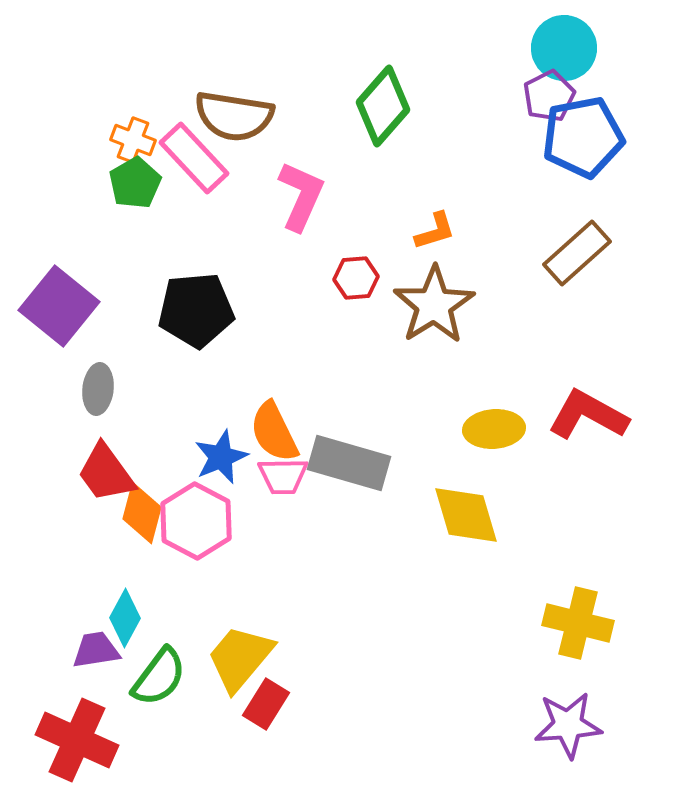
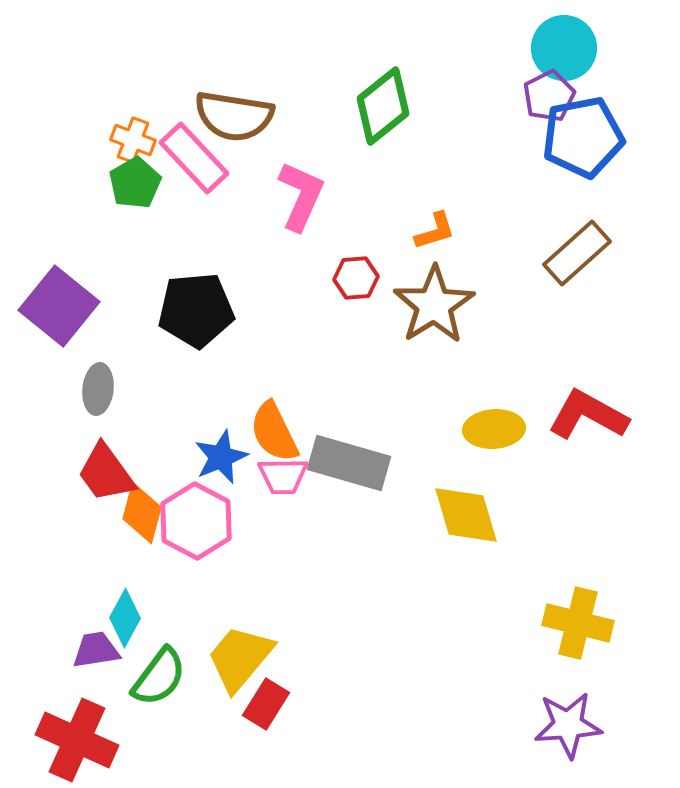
green diamond: rotated 10 degrees clockwise
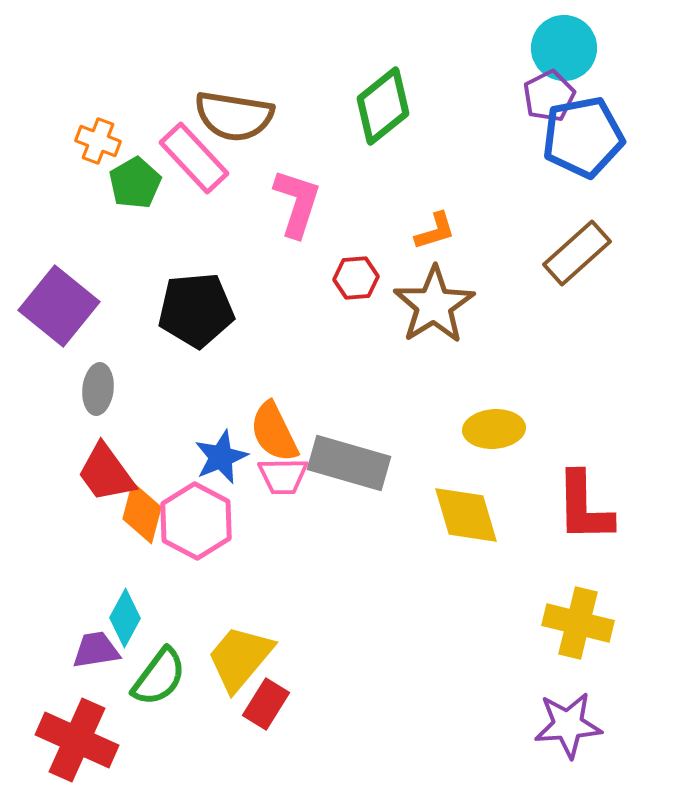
orange cross: moved 35 px left, 1 px down
pink L-shape: moved 4 px left, 7 px down; rotated 6 degrees counterclockwise
red L-shape: moved 4 px left, 92 px down; rotated 120 degrees counterclockwise
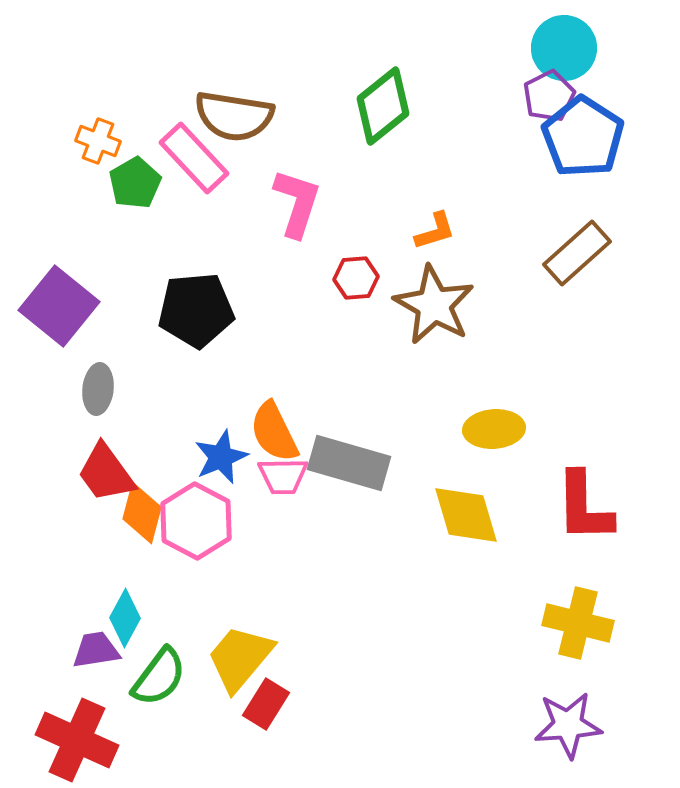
blue pentagon: rotated 28 degrees counterclockwise
brown star: rotated 10 degrees counterclockwise
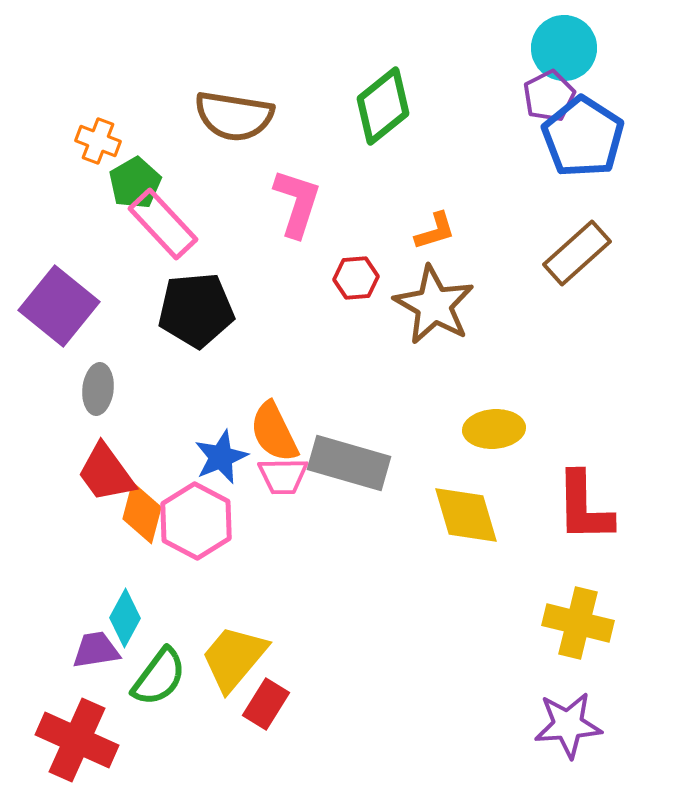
pink rectangle: moved 31 px left, 66 px down
yellow trapezoid: moved 6 px left
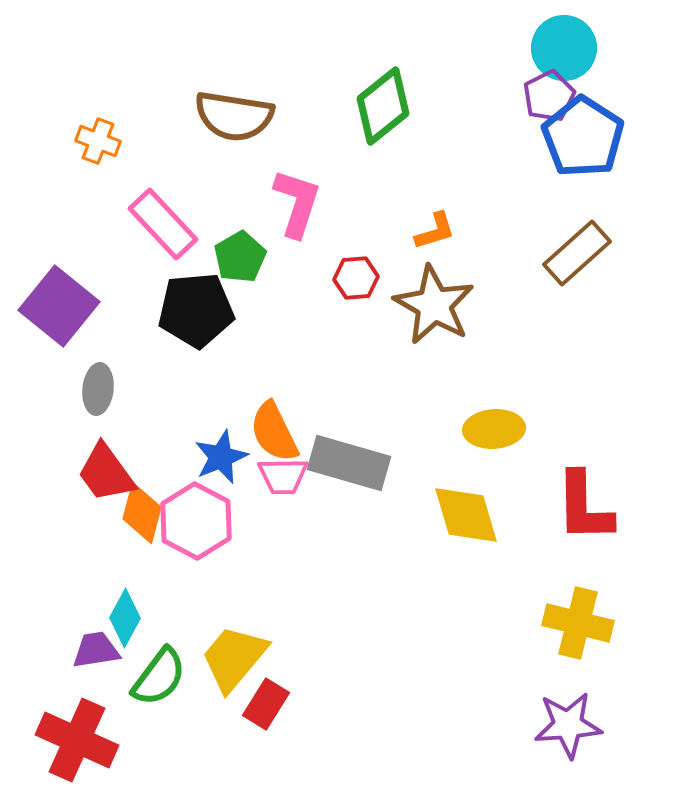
green pentagon: moved 105 px right, 74 px down
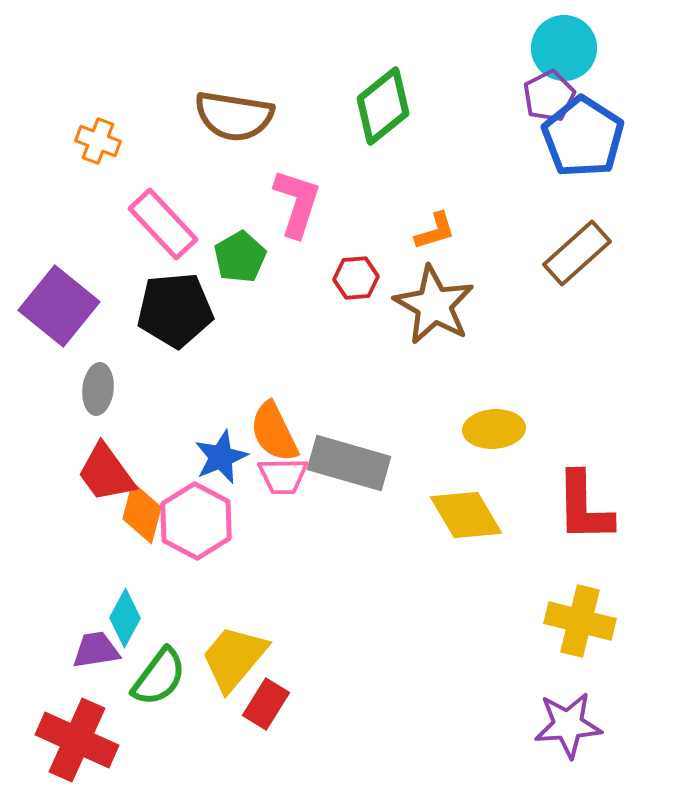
black pentagon: moved 21 px left
yellow diamond: rotated 14 degrees counterclockwise
yellow cross: moved 2 px right, 2 px up
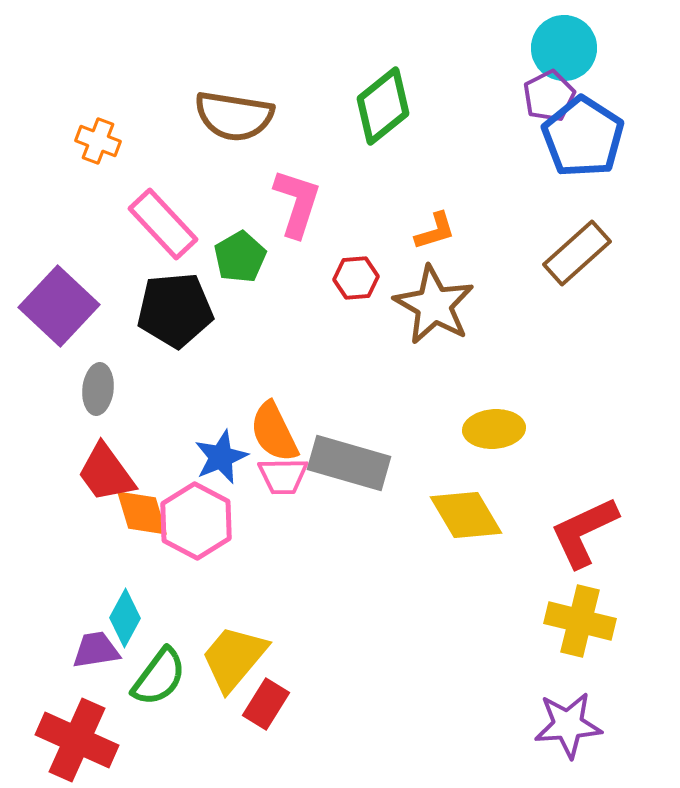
purple square: rotated 4 degrees clockwise
red L-shape: moved 25 px down; rotated 66 degrees clockwise
orange diamond: rotated 32 degrees counterclockwise
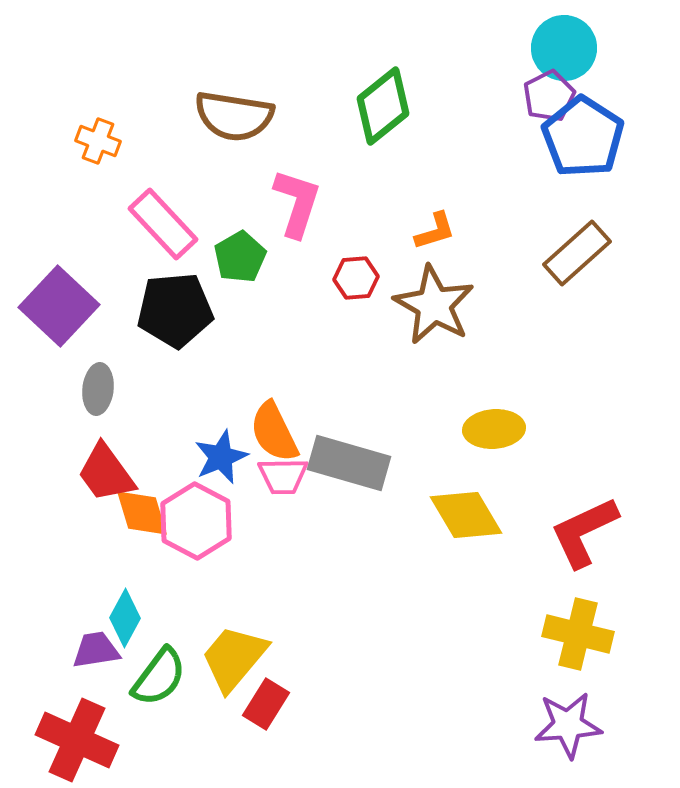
yellow cross: moved 2 px left, 13 px down
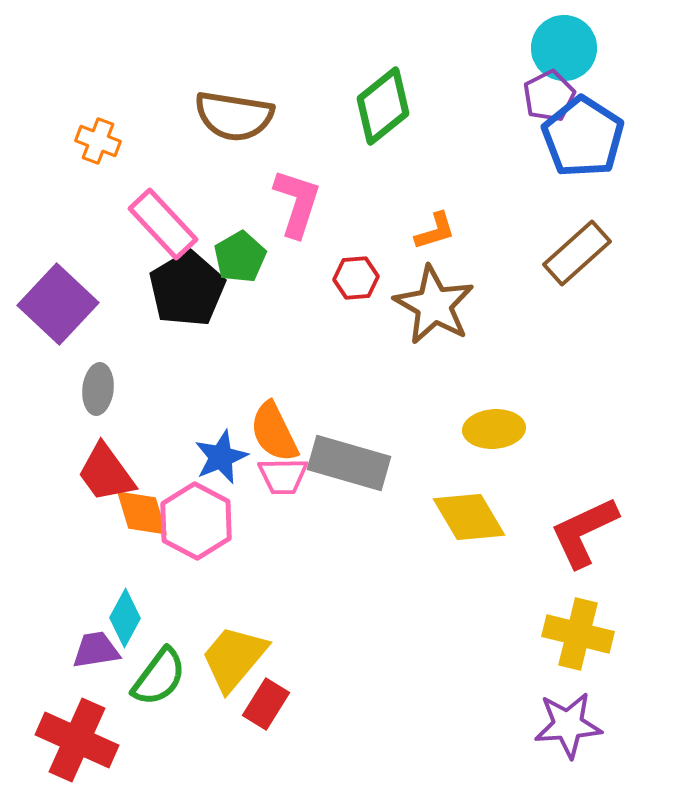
purple square: moved 1 px left, 2 px up
black pentagon: moved 12 px right, 21 px up; rotated 26 degrees counterclockwise
yellow diamond: moved 3 px right, 2 px down
